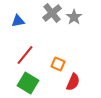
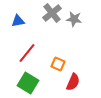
gray star: moved 2 px down; rotated 28 degrees counterclockwise
red line: moved 2 px right, 2 px up
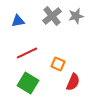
gray cross: moved 3 px down
gray star: moved 2 px right, 3 px up; rotated 21 degrees counterclockwise
red line: rotated 25 degrees clockwise
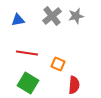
blue triangle: moved 1 px up
red line: rotated 35 degrees clockwise
red semicircle: moved 1 px right, 3 px down; rotated 18 degrees counterclockwise
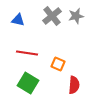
blue triangle: rotated 24 degrees clockwise
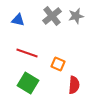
red line: rotated 10 degrees clockwise
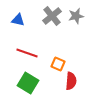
red semicircle: moved 3 px left, 4 px up
